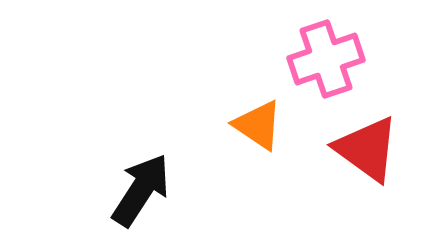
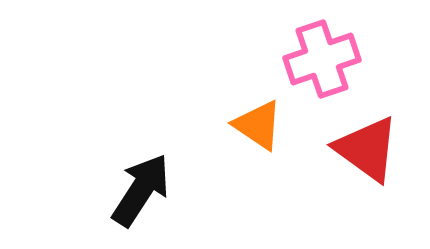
pink cross: moved 4 px left
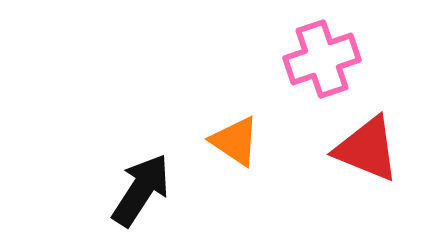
orange triangle: moved 23 px left, 16 px down
red triangle: rotated 14 degrees counterclockwise
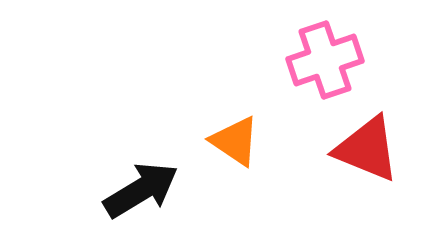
pink cross: moved 3 px right, 1 px down
black arrow: rotated 26 degrees clockwise
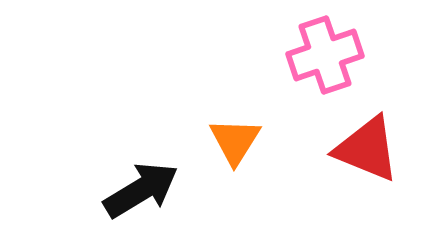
pink cross: moved 5 px up
orange triangle: rotated 28 degrees clockwise
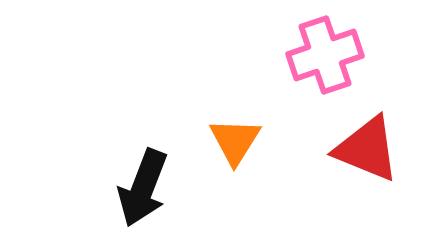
black arrow: moved 2 px right, 2 px up; rotated 142 degrees clockwise
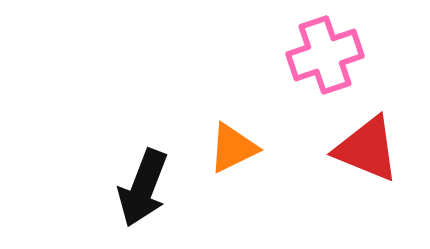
orange triangle: moved 2 px left, 7 px down; rotated 32 degrees clockwise
